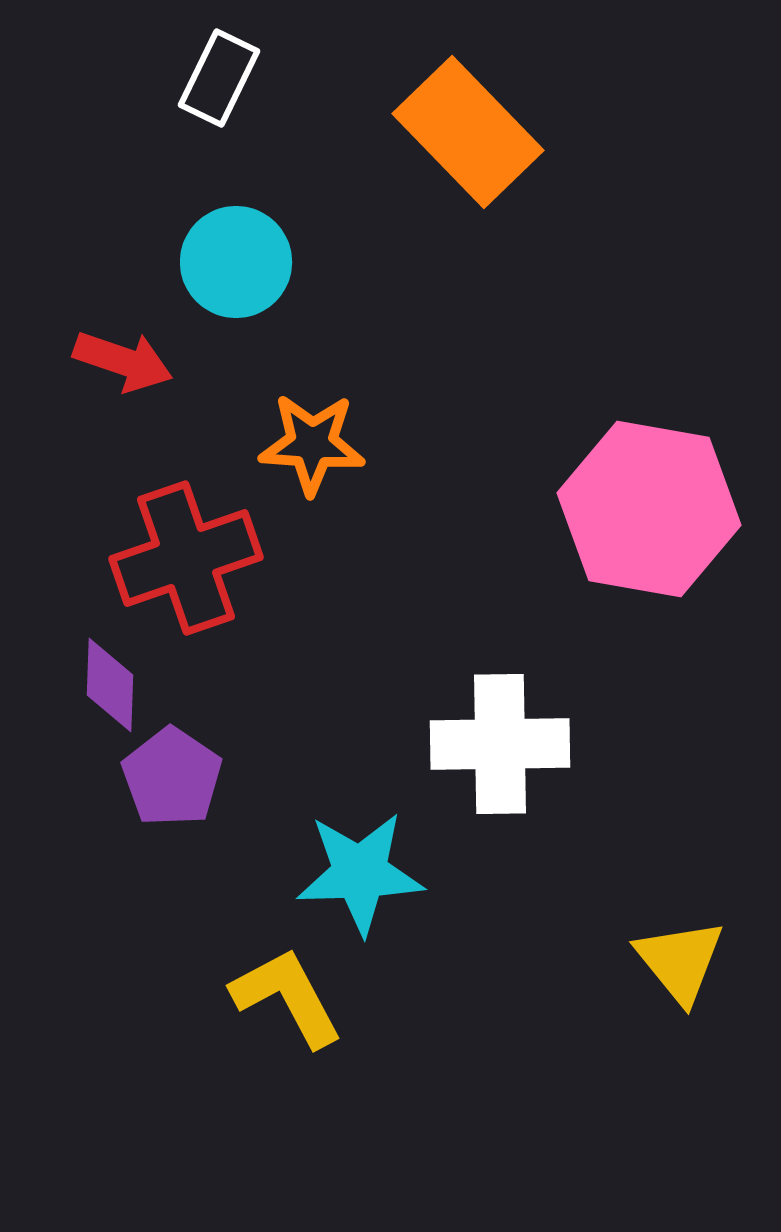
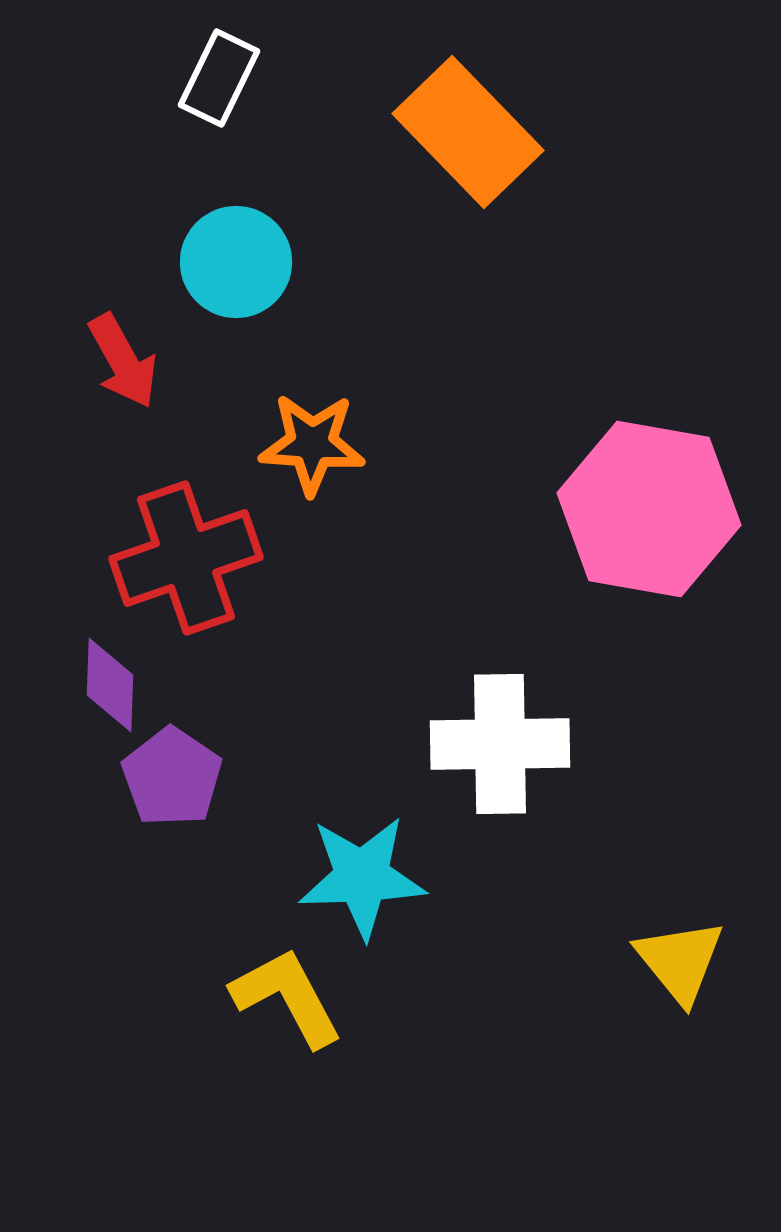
red arrow: rotated 42 degrees clockwise
cyan star: moved 2 px right, 4 px down
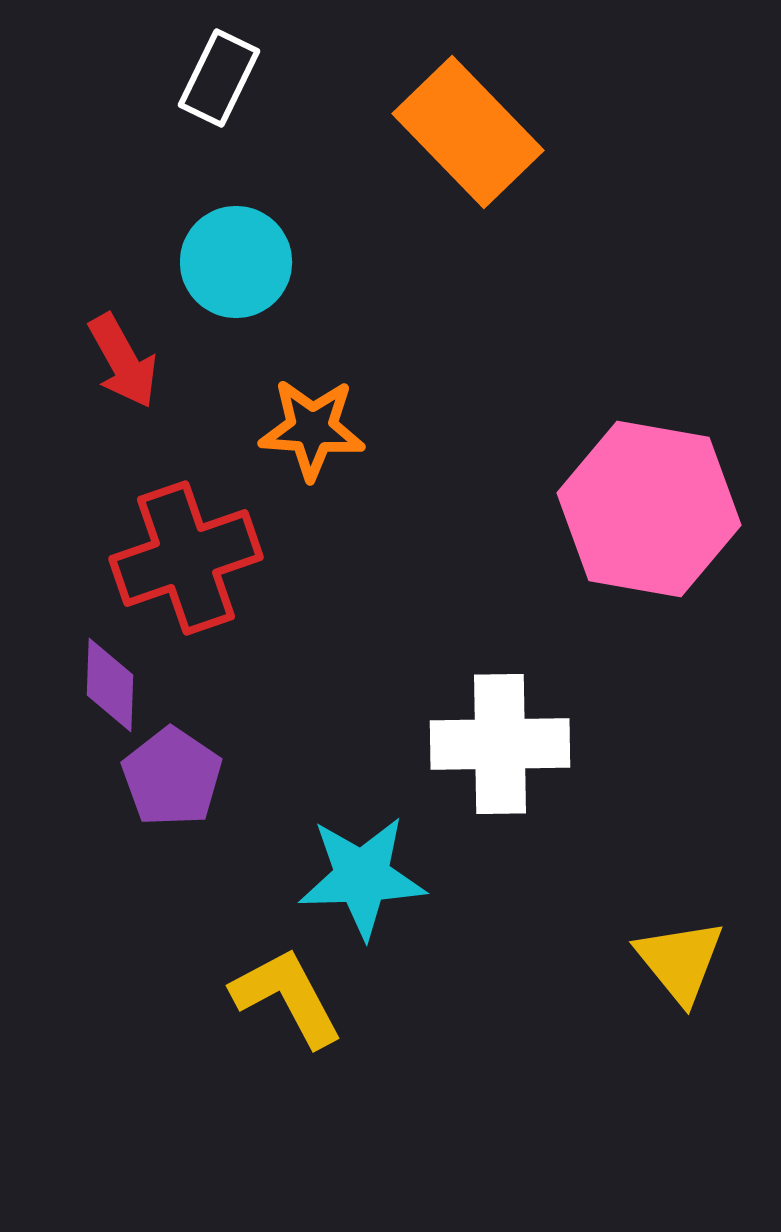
orange star: moved 15 px up
